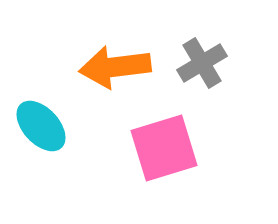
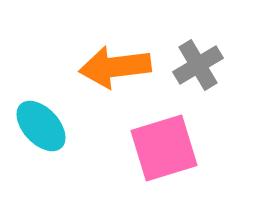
gray cross: moved 4 px left, 2 px down
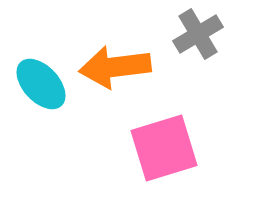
gray cross: moved 31 px up
cyan ellipse: moved 42 px up
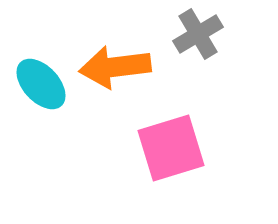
pink square: moved 7 px right
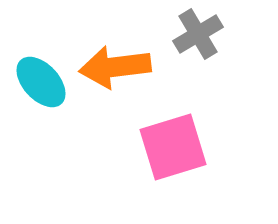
cyan ellipse: moved 2 px up
pink square: moved 2 px right, 1 px up
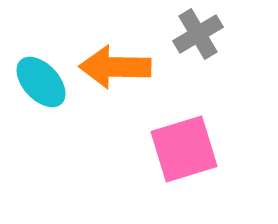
orange arrow: rotated 8 degrees clockwise
pink square: moved 11 px right, 2 px down
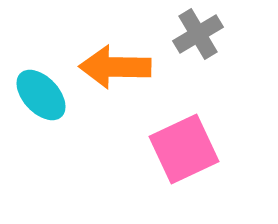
cyan ellipse: moved 13 px down
pink square: rotated 8 degrees counterclockwise
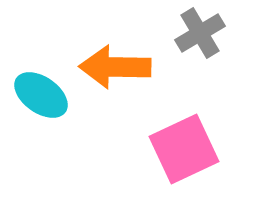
gray cross: moved 2 px right, 1 px up
cyan ellipse: rotated 12 degrees counterclockwise
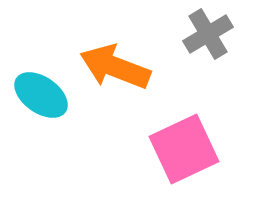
gray cross: moved 8 px right, 1 px down
orange arrow: rotated 20 degrees clockwise
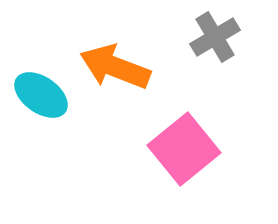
gray cross: moved 7 px right, 3 px down
pink square: rotated 14 degrees counterclockwise
